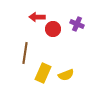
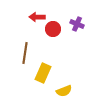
yellow semicircle: moved 2 px left, 16 px down
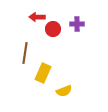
purple cross: rotated 24 degrees counterclockwise
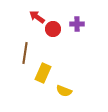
red arrow: rotated 35 degrees clockwise
yellow semicircle: rotated 42 degrees clockwise
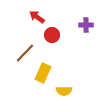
purple cross: moved 9 px right, 1 px down
red circle: moved 1 px left, 6 px down
brown line: rotated 35 degrees clockwise
yellow semicircle: rotated 21 degrees counterclockwise
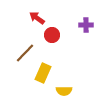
red arrow: moved 1 px down
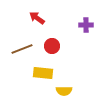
red circle: moved 11 px down
brown line: moved 3 px left, 4 px up; rotated 25 degrees clockwise
yellow rectangle: rotated 72 degrees clockwise
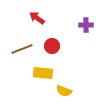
yellow semicircle: rotated 21 degrees clockwise
